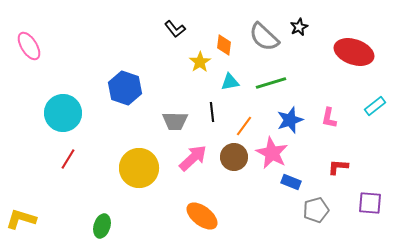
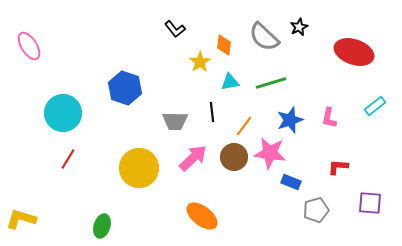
pink star: moved 2 px left; rotated 20 degrees counterclockwise
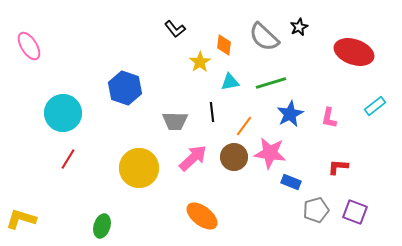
blue star: moved 6 px up; rotated 8 degrees counterclockwise
purple square: moved 15 px left, 9 px down; rotated 15 degrees clockwise
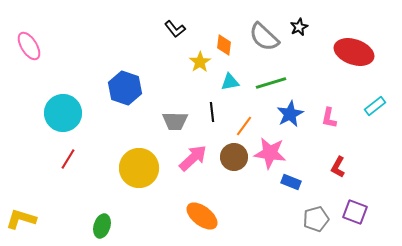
red L-shape: rotated 65 degrees counterclockwise
gray pentagon: moved 9 px down
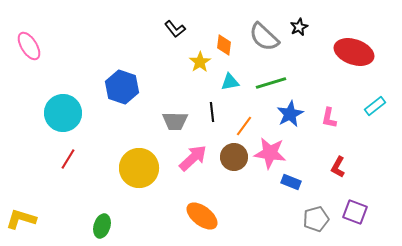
blue hexagon: moved 3 px left, 1 px up
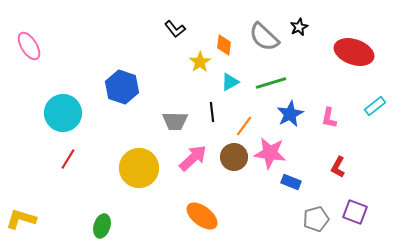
cyan triangle: rotated 18 degrees counterclockwise
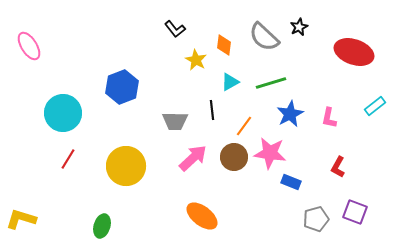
yellow star: moved 4 px left, 2 px up; rotated 10 degrees counterclockwise
blue hexagon: rotated 20 degrees clockwise
black line: moved 2 px up
yellow circle: moved 13 px left, 2 px up
